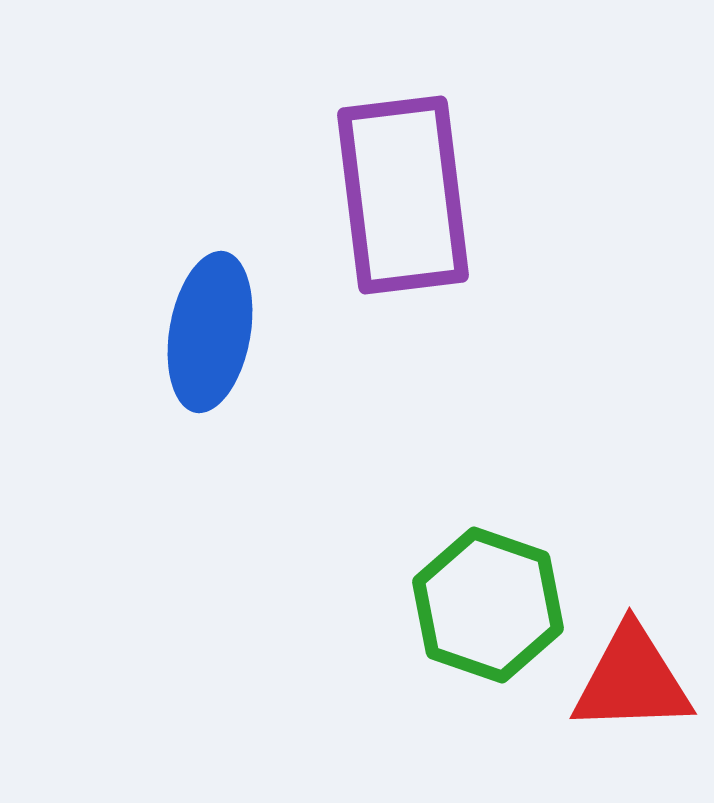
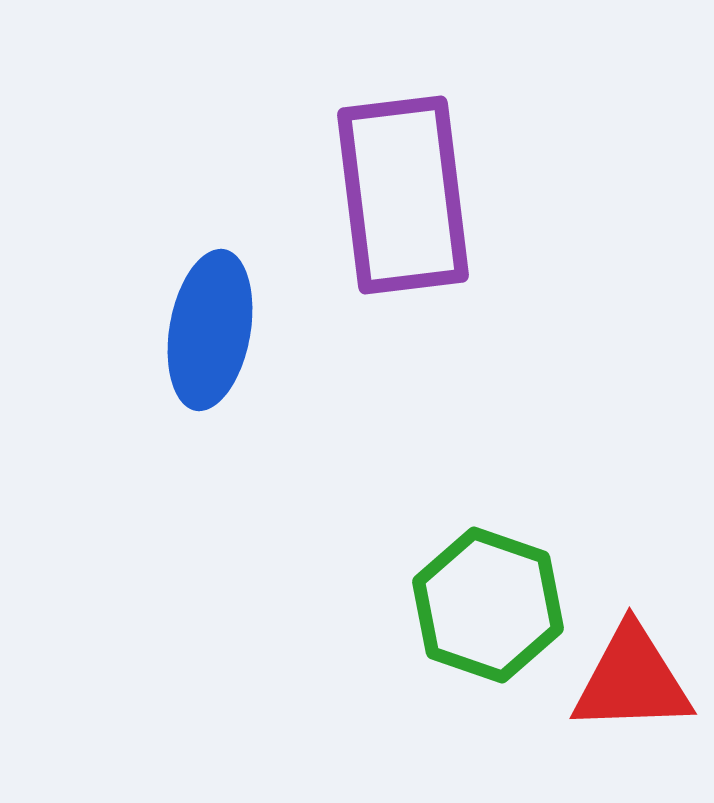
blue ellipse: moved 2 px up
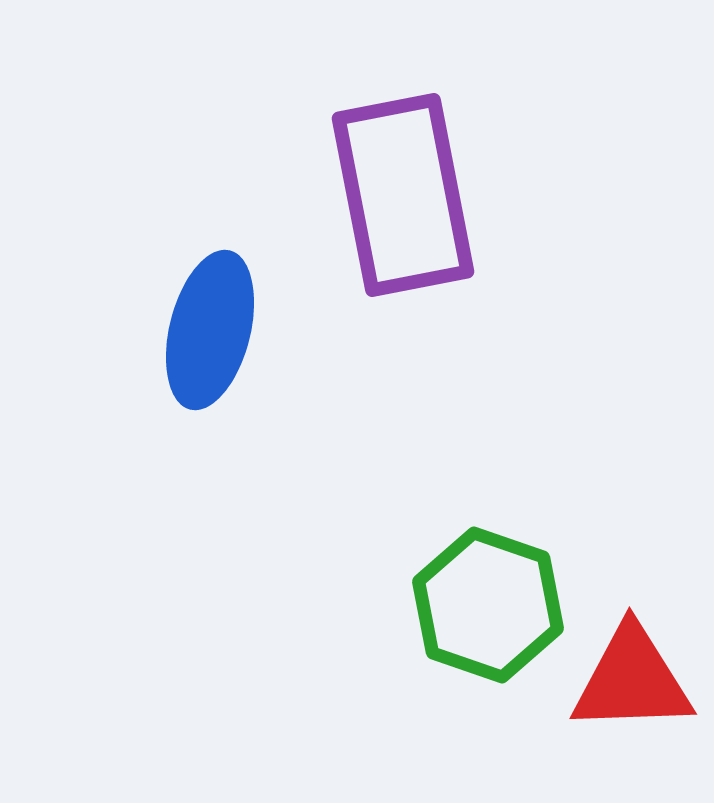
purple rectangle: rotated 4 degrees counterclockwise
blue ellipse: rotated 4 degrees clockwise
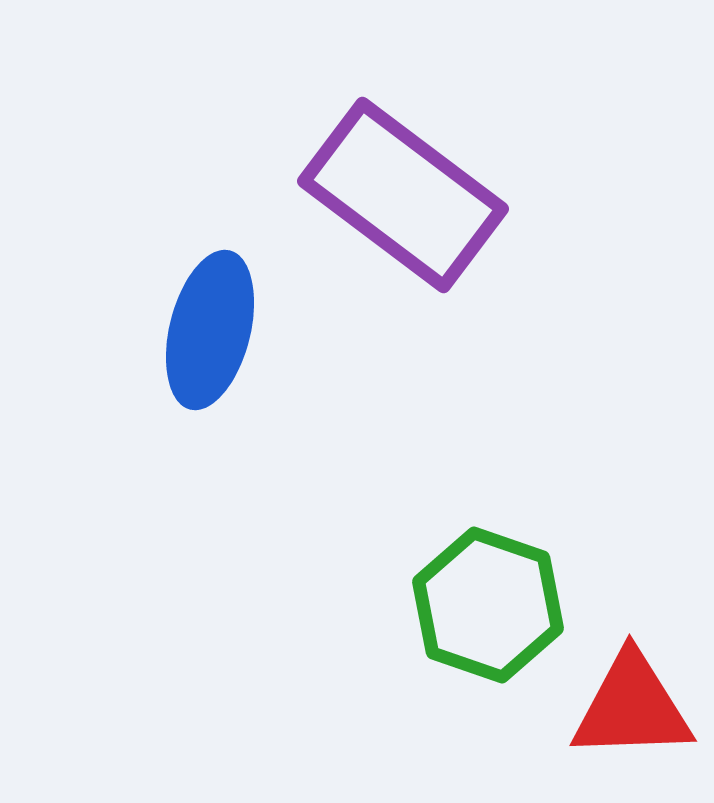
purple rectangle: rotated 42 degrees counterclockwise
red triangle: moved 27 px down
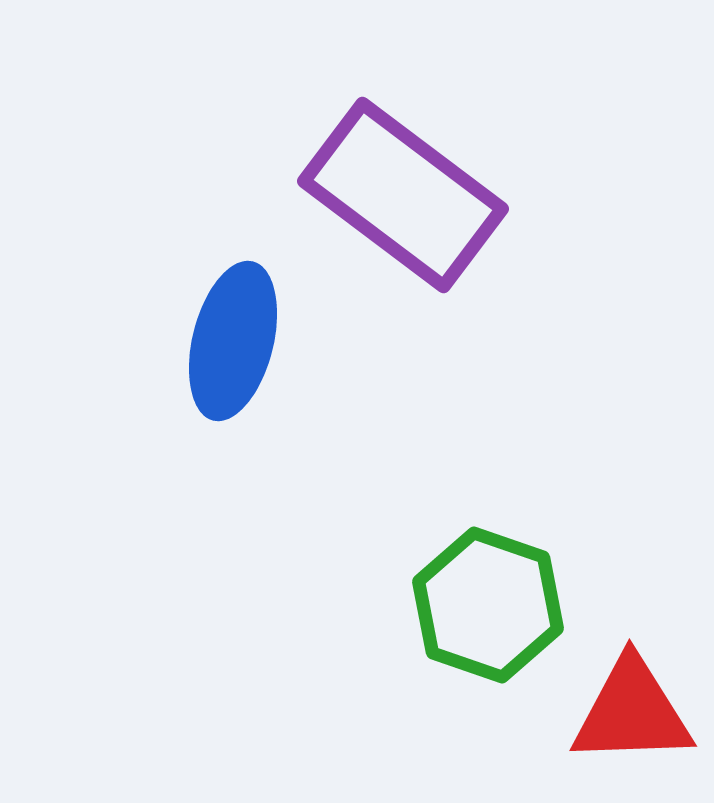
blue ellipse: moved 23 px right, 11 px down
red triangle: moved 5 px down
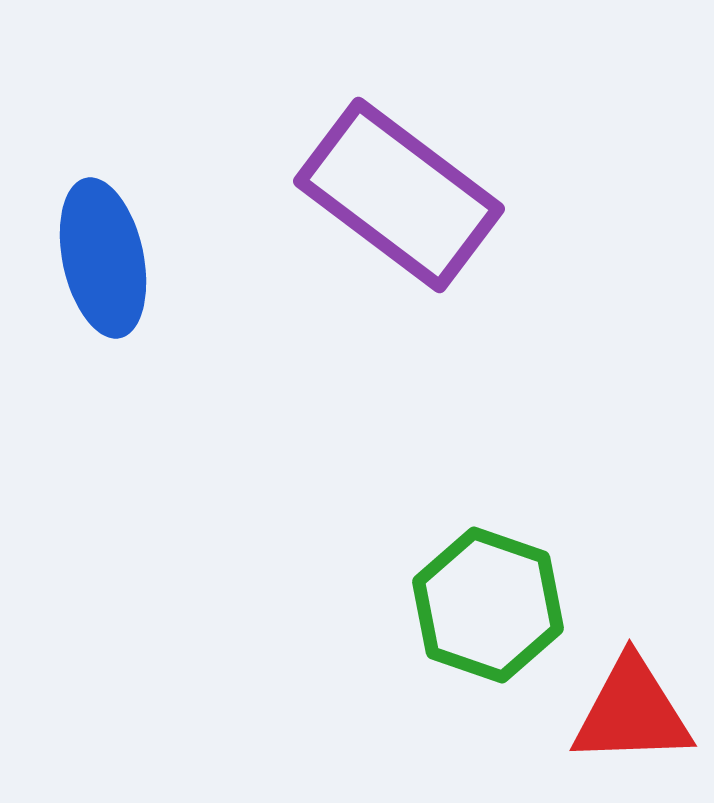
purple rectangle: moved 4 px left
blue ellipse: moved 130 px left, 83 px up; rotated 26 degrees counterclockwise
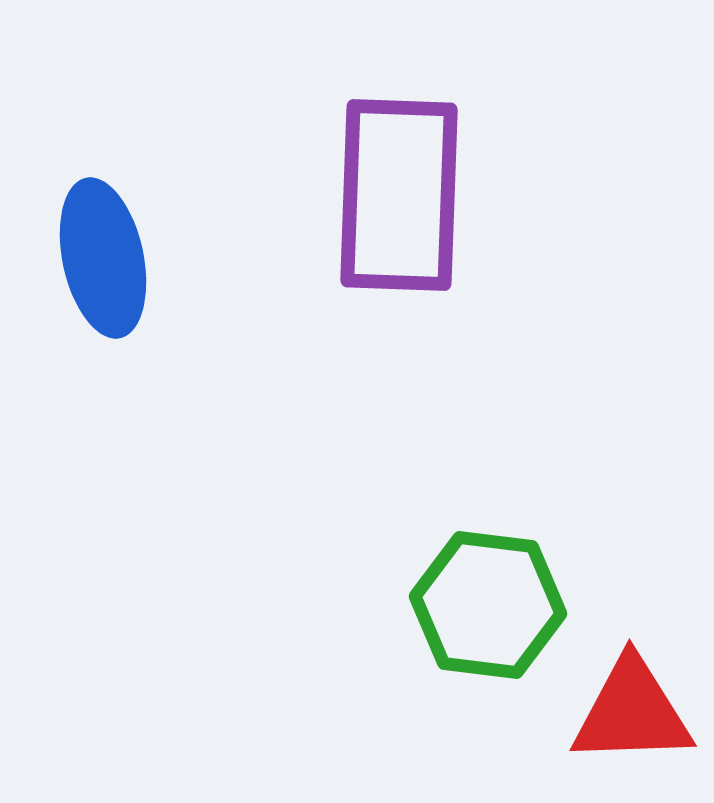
purple rectangle: rotated 55 degrees clockwise
green hexagon: rotated 12 degrees counterclockwise
